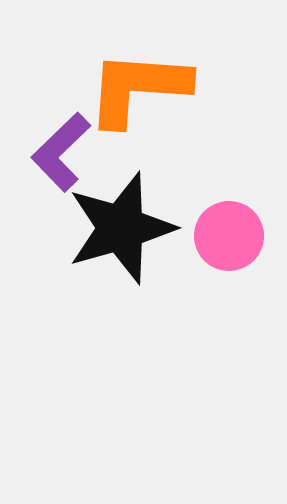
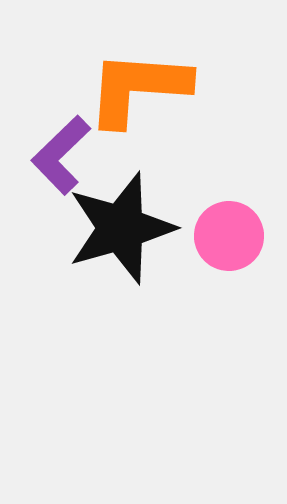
purple L-shape: moved 3 px down
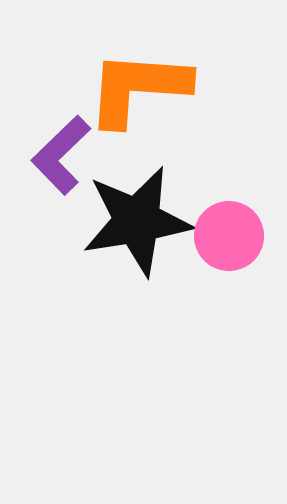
black star: moved 16 px right, 7 px up; rotated 7 degrees clockwise
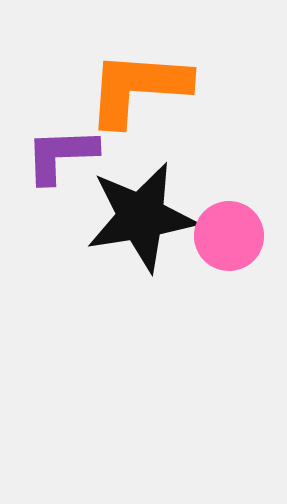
purple L-shape: rotated 42 degrees clockwise
black star: moved 4 px right, 4 px up
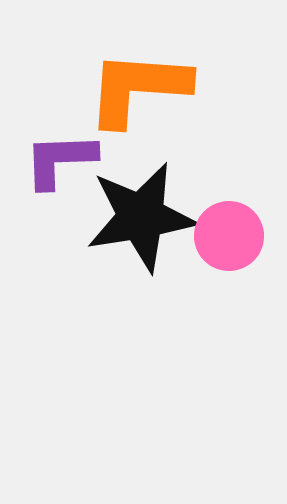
purple L-shape: moved 1 px left, 5 px down
